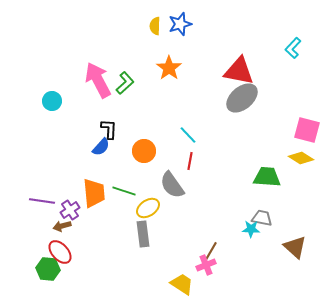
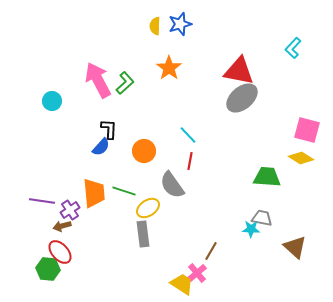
pink cross: moved 9 px left, 8 px down; rotated 18 degrees counterclockwise
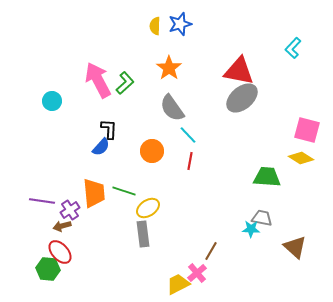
orange circle: moved 8 px right
gray semicircle: moved 77 px up
yellow trapezoid: moved 4 px left; rotated 60 degrees counterclockwise
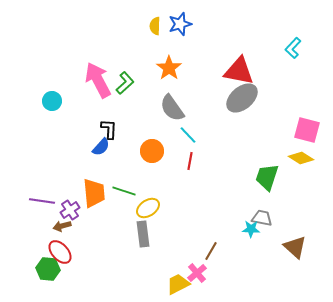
green trapezoid: rotated 76 degrees counterclockwise
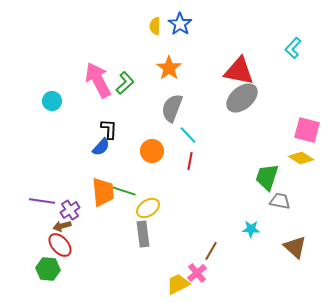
blue star: rotated 20 degrees counterclockwise
gray semicircle: rotated 56 degrees clockwise
orange trapezoid: moved 9 px right, 1 px up
gray trapezoid: moved 18 px right, 17 px up
red ellipse: moved 7 px up
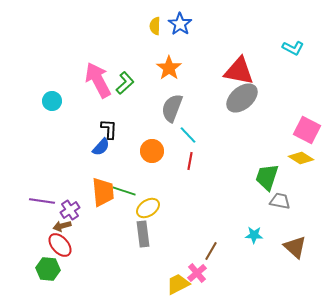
cyan L-shape: rotated 105 degrees counterclockwise
pink square: rotated 12 degrees clockwise
cyan star: moved 3 px right, 6 px down
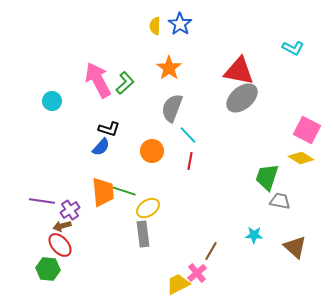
black L-shape: rotated 105 degrees clockwise
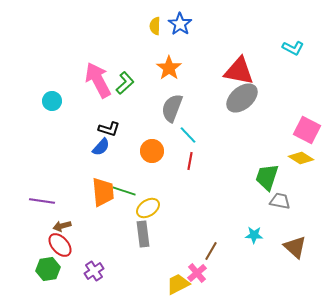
purple cross: moved 24 px right, 61 px down
green hexagon: rotated 15 degrees counterclockwise
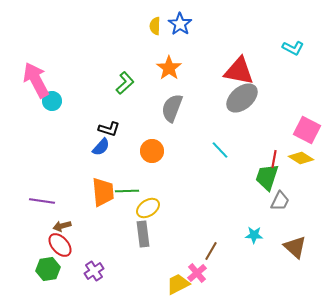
pink arrow: moved 62 px left
cyan line: moved 32 px right, 15 px down
red line: moved 84 px right, 2 px up
green line: moved 3 px right; rotated 20 degrees counterclockwise
gray trapezoid: rotated 105 degrees clockwise
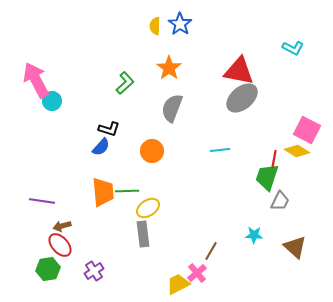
cyan line: rotated 54 degrees counterclockwise
yellow diamond: moved 4 px left, 7 px up
